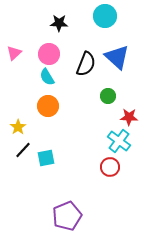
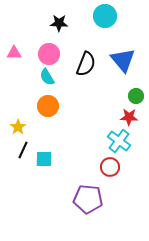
pink triangle: rotated 42 degrees clockwise
blue triangle: moved 6 px right, 3 px down; rotated 8 degrees clockwise
green circle: moved 28 px right
black line: rotated 18 degrees counterclockwise
cyan square: moved 2 px left, 1 px down; rotated 12 degrees clockwise
purple pentagon: moved 21 px right, 17 px up; rotated 28 degrees clockwise
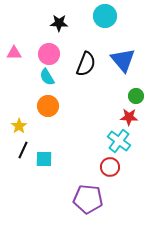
yellow star: moved 1 px right, 1 px up
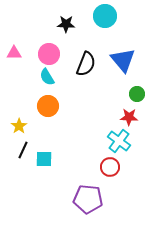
black star: moved 7 px right, 1 px down
green circle: moved 1 px right, 2 px up
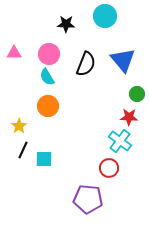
cyan cross: moved 1 px right
red circle: moved 1 px left, 1 px down
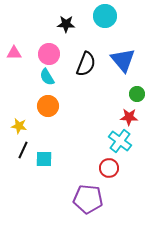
yellow star: rotated 28 degrees counterclockwise
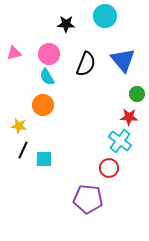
pink triangle: rotated 14 degrees counterclockwise
orange circle: moved 5 px left, 1 px up
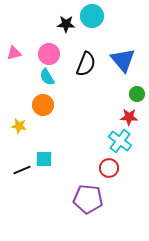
cyan circle: moved 13 px left
black line: moved 1 px left, 20 px down; rotated 42 degrees clockwise
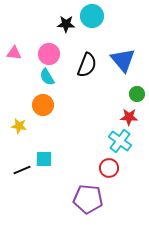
pink triangle: rotated 21 degrees clockwise
black semicircle: moved 1 px right, 1 px down
